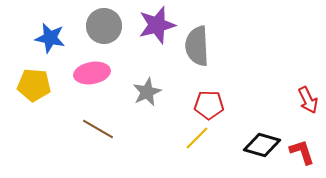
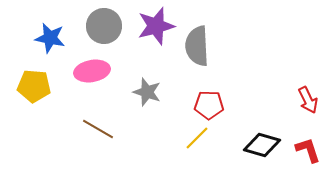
purple star: moved 1 px left, 1 px down
pink ellipse: moved 2 px up
yellow pentagon: moved 1 px down
gray star: rotated 28 degrees counterclockwise
red L-shape: moved 6 px right, 2 px up
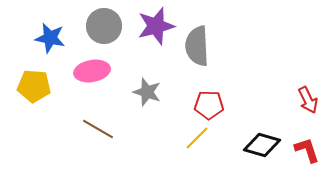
red L-shape: moved 1 px left
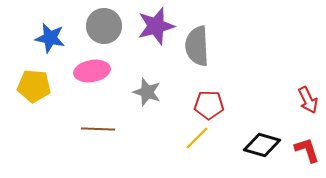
brown line: rotated 28 degrees counterclockwise
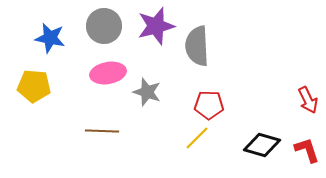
pink ellipse: moved 16 px right, 2 px down
brown line: moved 4 px right, 2 px down
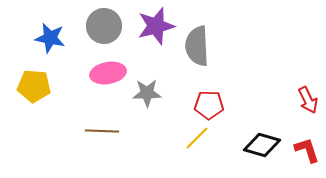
gray star: moved 1 px down; rotated 20 degrees counterclockwise
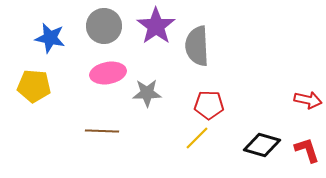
purple star: rotated 21 degrees counterclockwise
red arrow: rotated 52 degrees counterclockwise
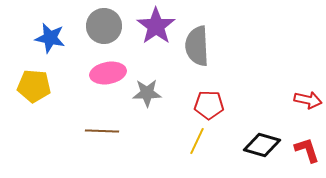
yellow line: moved 3 px down; rotated 20 degrees counterclockwise
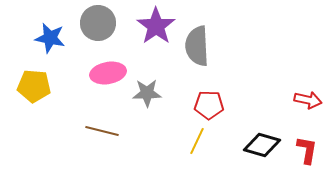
gray circle: moved 6 px left, 3 px up
brown line: rotated 12 degrees clockwise
red L-shape: rotated 28 degrees clockwise
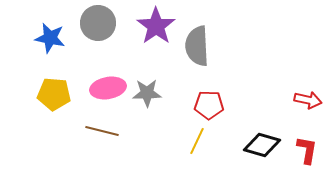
pink ellipse: moved 15 px down
yellow pentagon: moved 20 px right, 8 px down
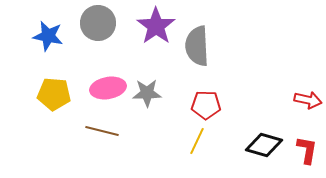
blue star: moved 2 px left, 2 px up
red pentagon: moved 3 px left
black diamond: moved 2 px right
